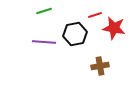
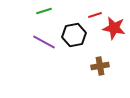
black hexagon: moved 1 px left, 1 px down
purple line: rotated 25 degrees clockwise
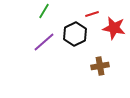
green line: rotated 42 degrees counterclockwise
red line: moved 3 px left, 1 px up
black hexagon: moved 1 px right, 1 px up; rotated 15 degrees counterclockwise
purple line: rotated 70 degrees counterclockwise
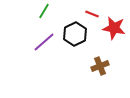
red line: rotated 40 degrees clockwise
brown cross: rotated 12 degrees counterclockwise
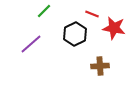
green line: rotated 14 degrees clockwise
purple line: moved 13 px left, 2 px down
brown cross: rotated 18 degrees clockwise
